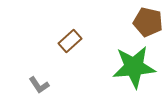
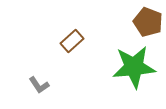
brown pentagon: rotated 8 degrees clockwise
brown rectangle: moved 2 px right
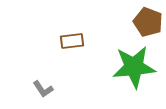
brown rectangle: rotated 35 degrees clockwise
gray L-shape: moved 4 px right, 4 px down
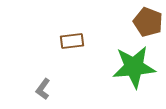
gray L-shape: rotated 70 degrees clockwise
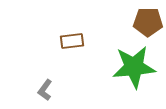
brown pentagon: rotated 20 degrees counterclockwise
gray L-shape: moved 2 px right, 1 px down
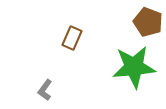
brown pentagon: rotated 20 degrees clockwise
brown rectangle: moved 3 px up; rotated 60 degrees counterclockwise
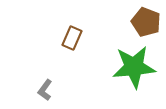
brown pentagon: moved 2 px left
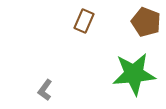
brown rectangle: moved 12 px right, 17 px up
green star: moved 7 px down
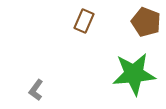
gray L-shape: moved 9 px left
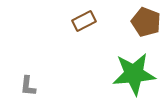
brown rectangle: rotated 40 degrees clockwise
gray L-shape: moved 8 px left, 4 px up; rotated 30 degrees counterclockwise
